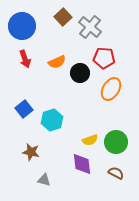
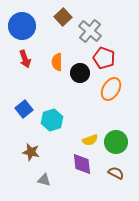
gray cross: moved 4 px down
red pentagon: rotated 15 degrees clockwise
orange semicircle: rotated 114 degrees clockwise
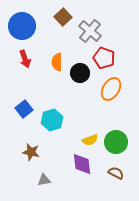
gray triangle: rotated 24 degrees counterclockwise
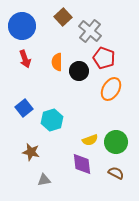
black circle: moved 1 px left, 2 px up
blue square: moved 1 px up
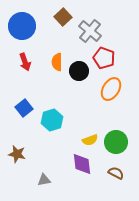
red arrow: moved 3 px down
brown star: moved 14 px left, 2 px down
